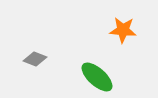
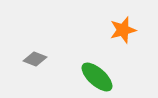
orange star: rotated 20 degrees counterclockwise
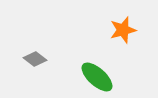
gray diamond: rotated 15 degrees clockwise
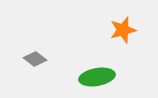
green ellipse: rotated 52 degrees counterclockwise
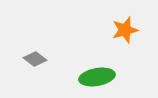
orange star: moved 2 px right
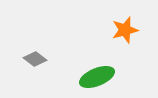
green ellipse: rotated 12 degrees counterclockwise
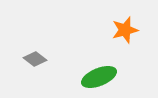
green ellipse: moved 2 px right
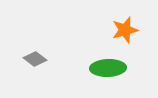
green ellipse: moved 9 px right, 9 px up; rotated 20 degrees clockwise
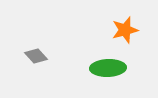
gray diamond: moved 1 px right, 3 px up; rotated 10 degrees clockwise
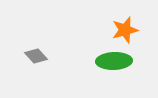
green ellipse: moved 6 px right, 7 px up
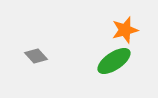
green ellipse: rotated 32 degrees counterclockwise
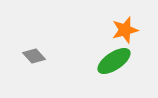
gray diamond: moved 2 px left
